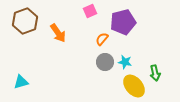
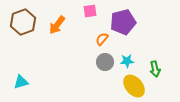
pink square: rotated 16 degrees clockwise
brown hexagon: moved 2 px left, 1 px down
orange arrow: moved 1 px left, 8 px up; rotated 72 degrees clockwise
cyan star: moved 2 px right, 1 px up; rotated 16 degrees counterclockwise
green arrow: moved 4 px up
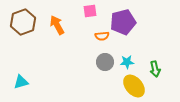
orange arrow: rotated 114 degrees clockwise
orange semicircle: moved 3 px up; rotated 136 degrees counterclockwise
cyan star: moved 1 px down
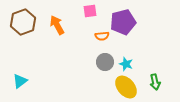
cyan star: moved 1 px left, 2 px down; rotated 24 degrees clockwise
green arrow: moved 13 px down
cyan triangle: moved 1 px left, 1 px up; rotated 21 degrees counterclockwise
yellow ellipse: moved 8 px left, 1 px down
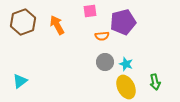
yellow ellipse: rotated 15 degrees clockwise
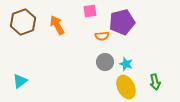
purple pentagon: moved 1 px left
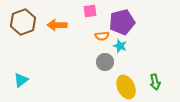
orange arrow: rotated 60 degrees counterclockwise
cyan star: moved 6 px left, 18 px up
cyan triangle: moved 1 px right, 1 px up
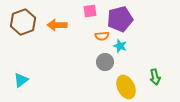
purple pentagon: moved 2 px left, 3 px up
green arrow: moved 5 px up
